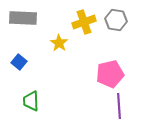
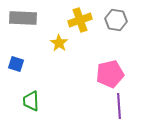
yellow cross: moved 4 px left, 2 px up
blue square: moved 3 px left, 2 px down; rotated 21 degrees counterclockwise
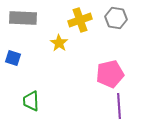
gray hexagon: moved 2 px up
blue square: moved 3 px left, 6 px up
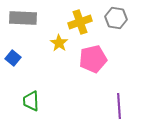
yellow cross: moved 2 px down
blue square: rotated 21 degrees clockwise
pink pentagon: moved 17 px left, 15 px up
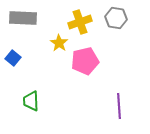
pink pentagon: moved 8 px left, 2 px down
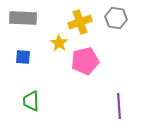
blue square: moved 10 px right, 1 px up; rotated 35 degrees counterclockwise
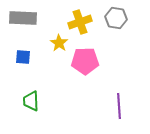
pink pentagon: rotated 12 degrees clockwise
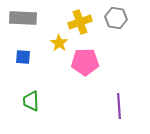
pink pentagon: moved 1 px down
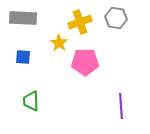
purple line: moved 2 px right
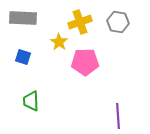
gray hexagon: moved 2 px right, 4 px down
yellow star: moved 1 px up
blue square: rotated 14 degrees clockwise
purple line: moved 3 px left, 10 px down
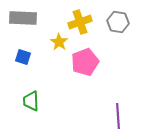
pink pentagon: rotated 20 degrees counterclockwise
